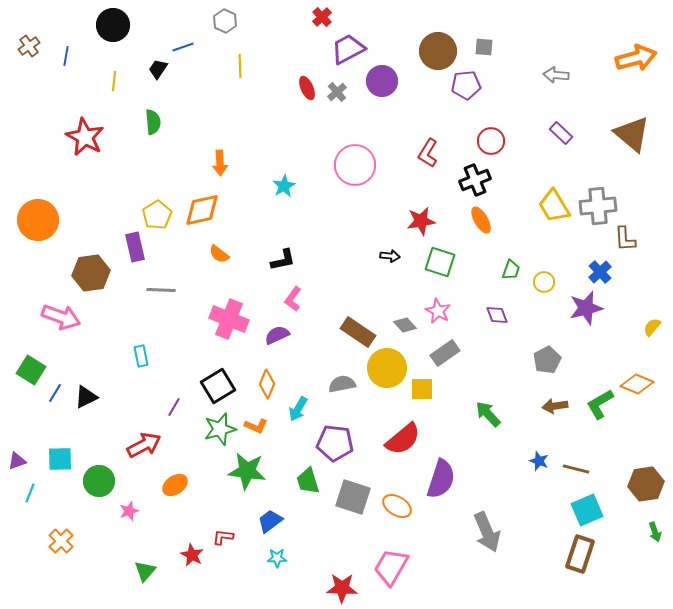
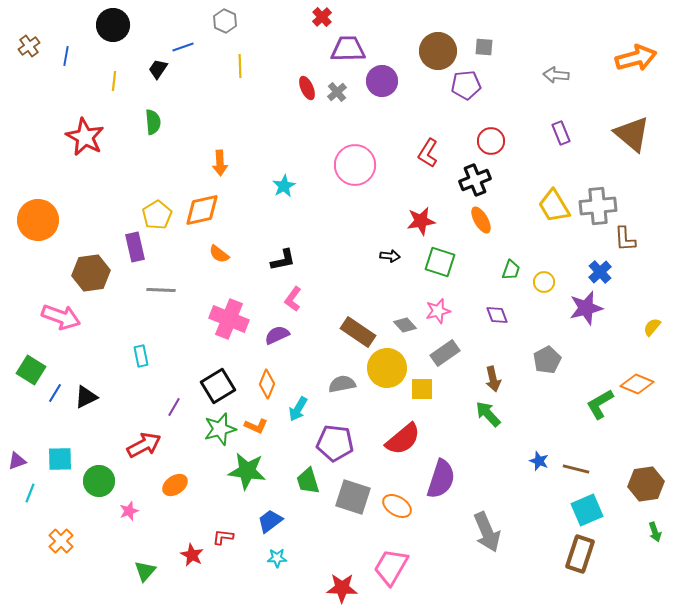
purple trapezoid at (348, 49): rotated 27 degrees clockwise
purple rectangle at (561, 133): rotated 25 degrees clockwise
pink star at (438, 311): rotated 30 degrees clockwise
brown arrow at (555, 406): moved 62 px left, 27 px up; rotated 95 degrees counterclockwise
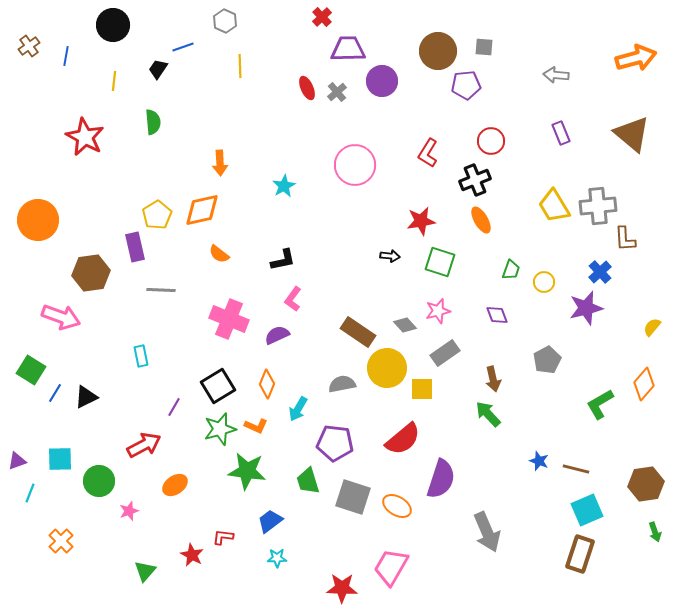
orange diamond at (637, 384): moved 7 px right; rotated 72 degrees counterclockwise
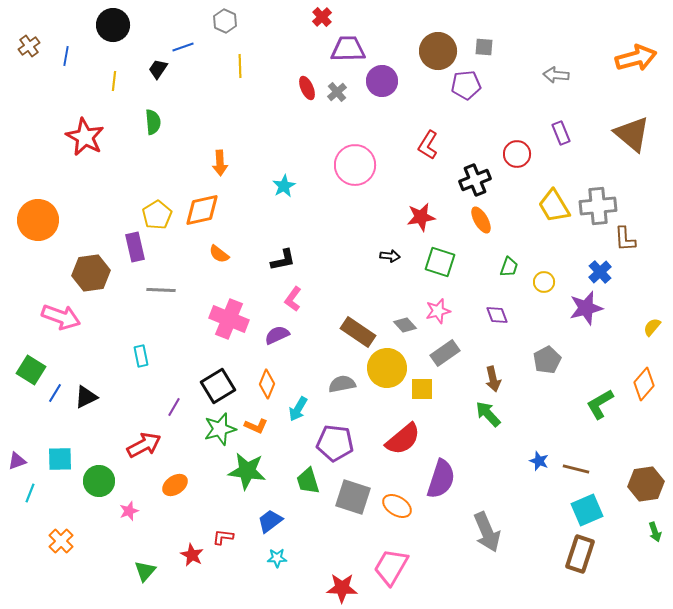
red circle at (491, 141): moved 26 px right, 13 px down
red L-shape at (428, 153): moved 8 px up
red star at (421, 221): moved 4 px up
green trapezoid at (511, 270): moved 2 px left, 3 px up
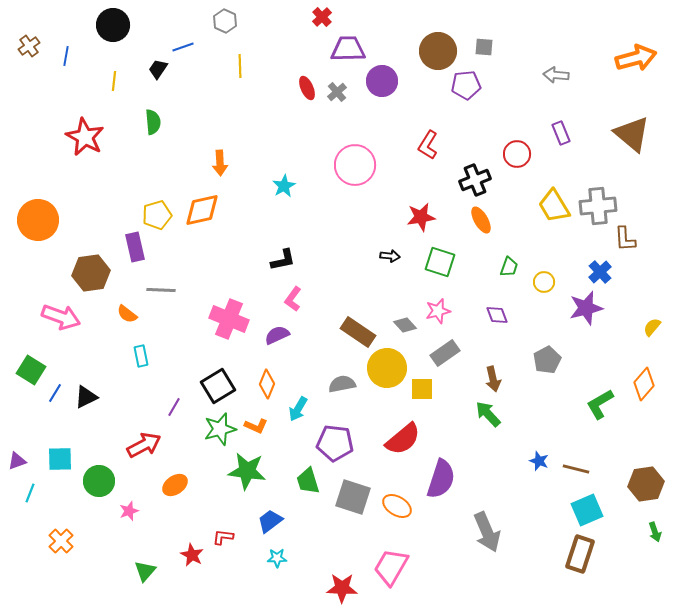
yellow pentagon at (157, 215): rotated 16 degrees clockwise
orange semicircle at (219, 254): moved 92 px left, 60 px down
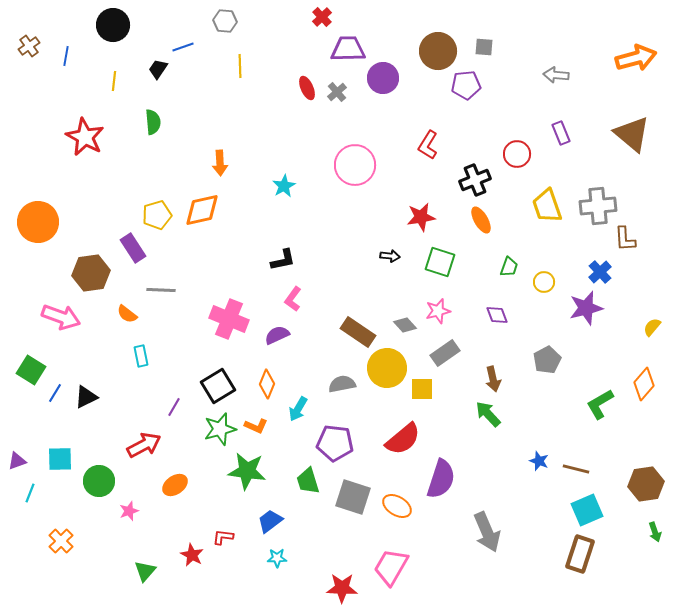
gray hexagon at (225, 21): rotated 20 degrees counterclockwise
purple circle at (382, 81): moved 1 px right, 3 px up
yellow trapezoid at (554, 206): moved 7 px left; rotated 12 degrees clockwise
orange circle at (38, 220): moved 2 px down
purple rectangle at (135, 247): moved 2 px left, 1 px down; rotated 20 degrees counterclockwise
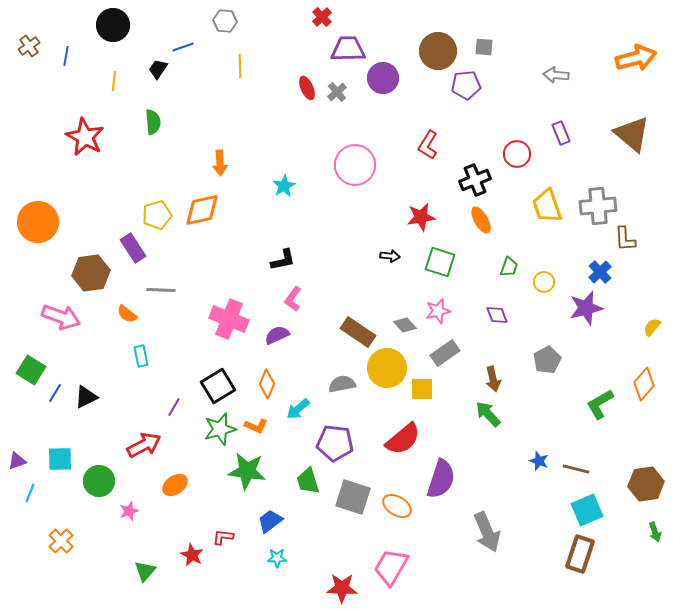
cyan arrow at (298, 409): rotated 20 degrees clockwise
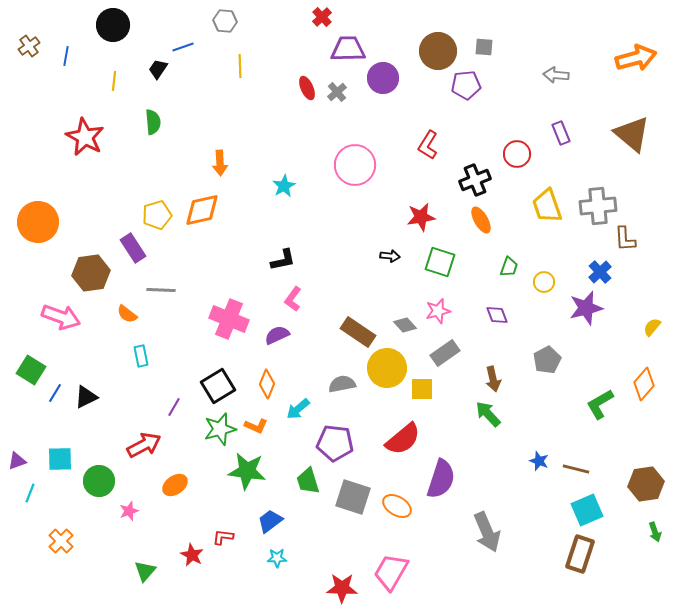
pink trapezoid at (391, 567): moved 5 px down
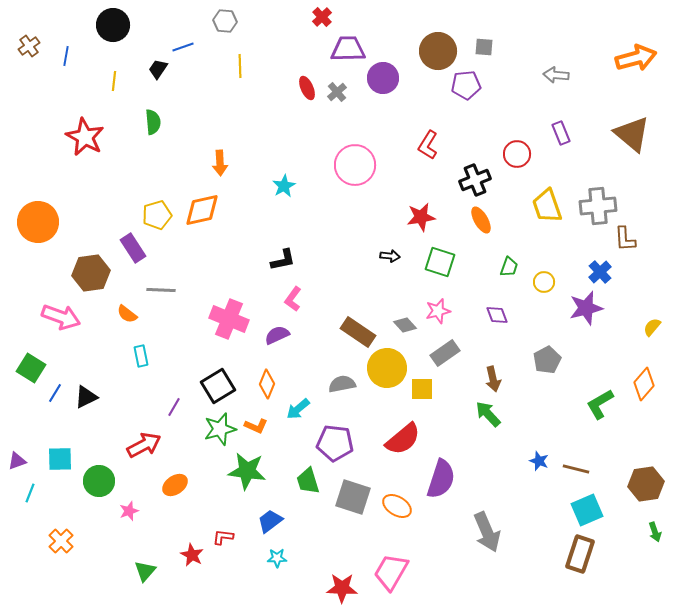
green square at (31, 370): moved 2 px up
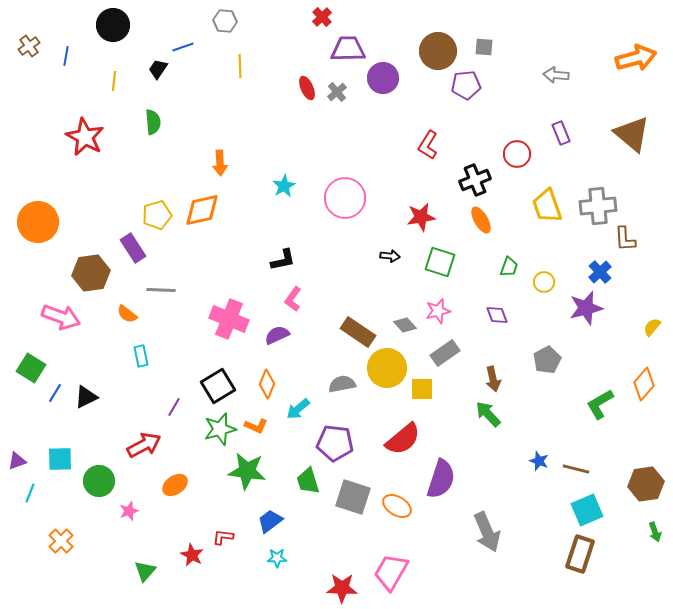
pink circle at (355, 165): moved 10 px left, 33 px down
